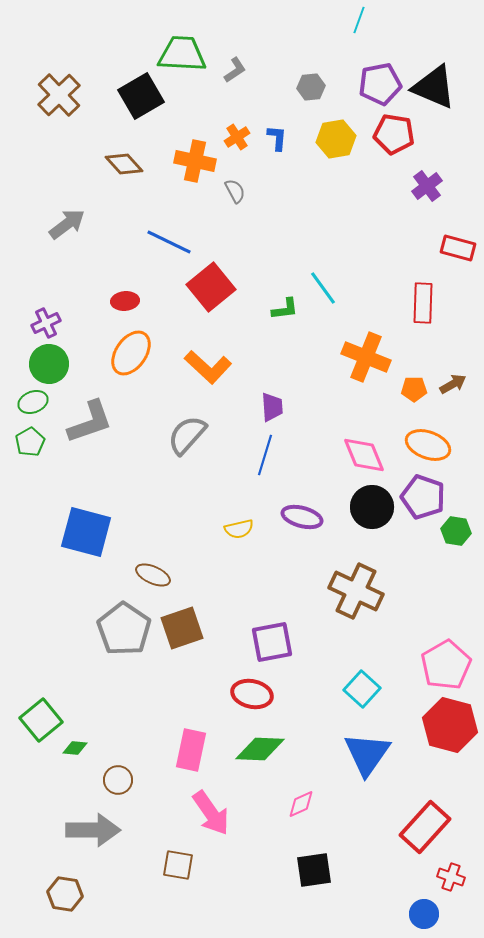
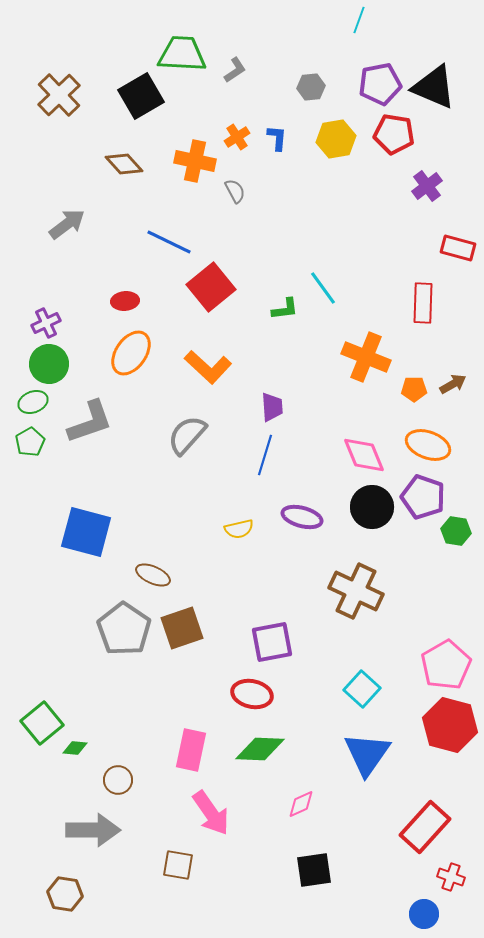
green square at (41, 720): moved 1 px right, 3 px down
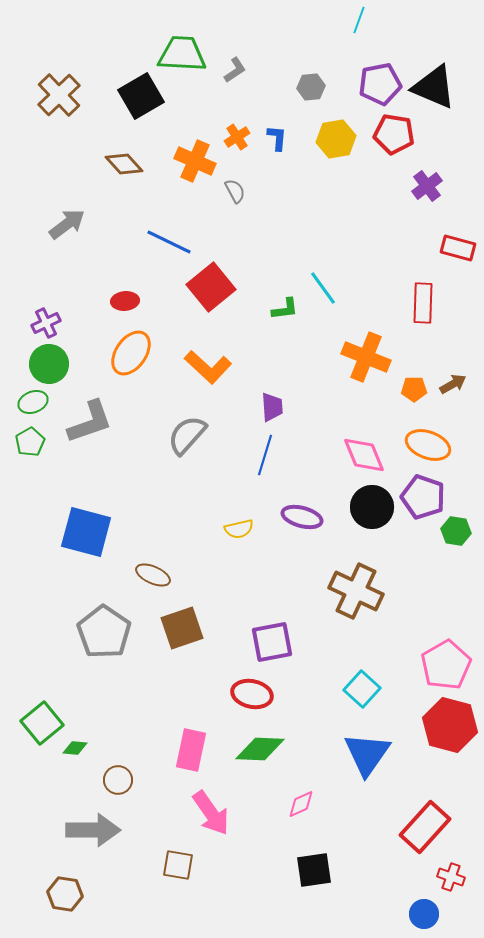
orange cross at (195, 161): rotated 12 degrees clockwise
gray pentagon at (124, 629): moved 20 px left, 3 px down
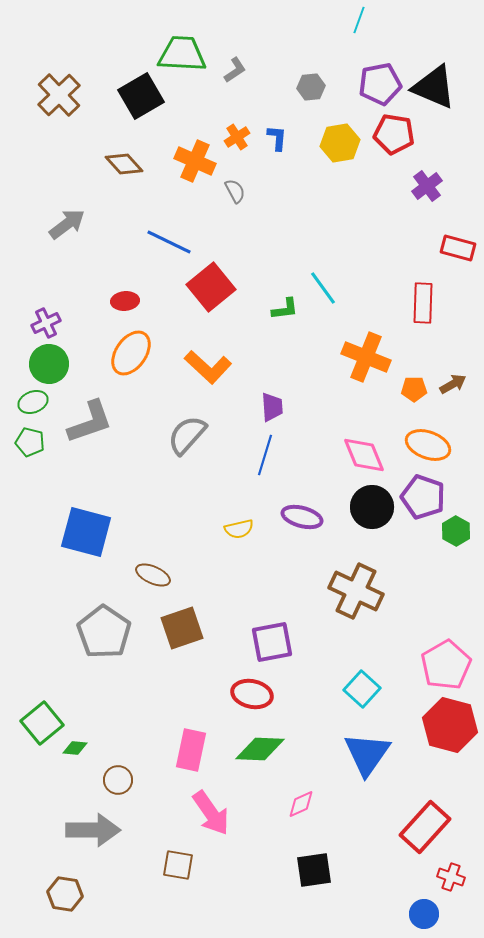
yellow hexagon at (336, 139): moved 4 px right, 4 px down
green pentagon at (30, 442): rotated 28 degrees counterclockwise
green hexagon at (456, 531): rotated 20 degrees clockwise
